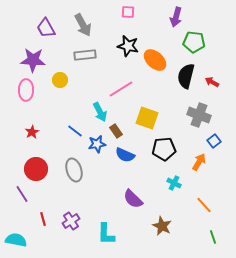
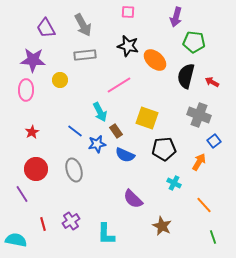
pink line: moved 2 px left, 4 px up
red line: moved 5 px down
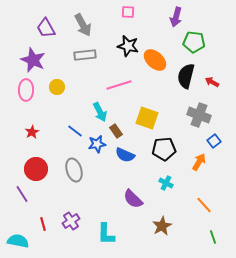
purple star: rotated 20 degrees clockwise
yellow circle: moved 3 px left, 7 px down
pink line: rotated 15 degrees clockwise
cyan cross: moved 8 px left
brown star: rotated 18 degrees clockwise
cyan semicircle: moved 2 px right, 1 px down
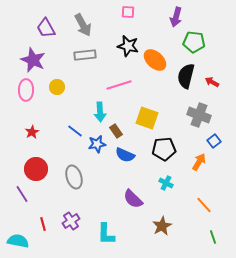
cyan arrow: rotated 24 degrees clockwise
gray ellipse: moved 7 px down
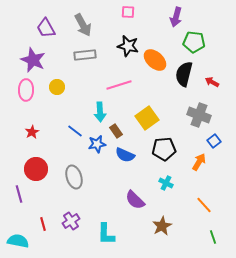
black semicircle: moved 2 px left, 2 px up
yellow square: rotated 35 degrees clockwise
purple line: moved 3 px left; rotated 18 degrees clockwise
purple semicircle: moved 2 px right, 1 px down
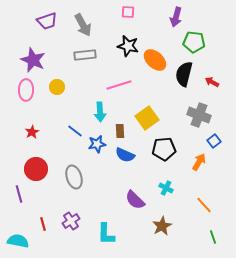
purple trapezoid: moved 1 px right, 7 px up; rotated 80 degrees counterclockwise
brown rectangle: moved 4 px right; rotated 32 degrees clockwise
cyan cross: moved 5 px down
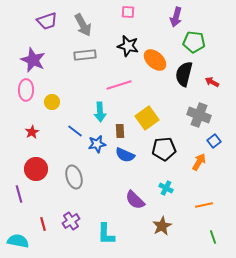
yellow circle: moved 5 px left, 15 px down
orange line: rotated 60 degrees counterclockwise
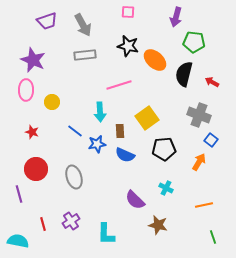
red star: rotated 24 degrees counterclockwise
blue square: moved 3 px left, 1 px up; rotated 16 degrees counterclockwise
brown star: moved 4 px left, 1 px up; rotated 30 degrees counterclockwise
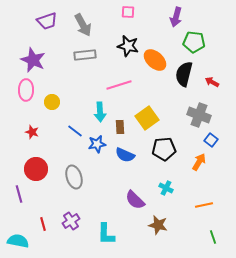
brown rectangle: moved 4 px up
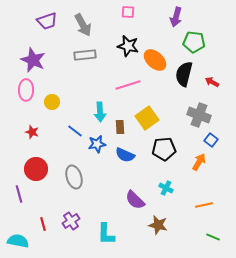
pink line: moved 9 px right
green line: rotated 48 degrees counterclockwise
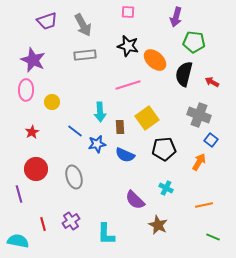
red star: rotated 24 degrees clockwise
brown star: rotated 12 degrees clockwise
